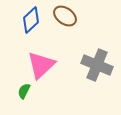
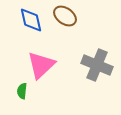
blue diamond: rotated 60 degrees counterclockwise
green semicircle: moved 2 px left; rotated 21 degrees counterclockwise
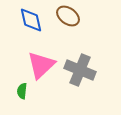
brown ellipse: moved 3 px right
gray cross: moved 17 px left, 5 px down
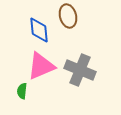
brown ellipse: rotated 40 degrees clockwise
blue diamond: moved 8 px right, 10 px down; rotated 8 degrees clockwise
pink triangle: moved 1 px down; rotated 20 degrees clockwise
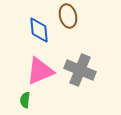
pink triangle: moved 1 px left, 5 px down
green semicircle: moved 3 px right, 9 px down
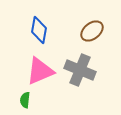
brown ellipse: moved 24 px right, 15 px down; rotated 65 degrees clockwise
blue diamond: rotated 16 degrees clockwise
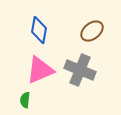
pink triangle: moved 1 px up
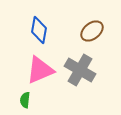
gray cross: rotated 8 degrees clockwise
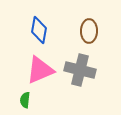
brown ellipse: moved 3 px left; rotated 50 degrees counterclockwise
gray cross: rotated 16 degrees counterclockwise
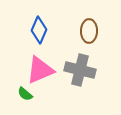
blue diamond: rotated 12 degrees clockwise
green semicircle: moved 6 px up; rotated 56 degrees counterclockwise
